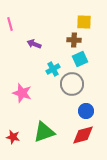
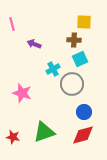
pink line: moved 2 px right
blue circle: moved 2 px left, 1 px down
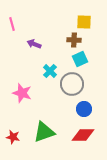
cyan cross: moved 3 px left, 2 px down; rotated 16 degrees counterclockwise
blue circle: moved 3 px up
red diamond: rotated 15 degrees clockwise
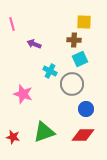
cyan cross: rotated 16 degrees counterclockwise
pink star: moved 1 px right, 1 px down
blue circle: moved 2 px right
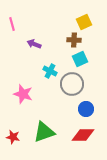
yellow square: rotated 28 degrees counterclockwise
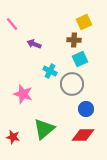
pink line: rotated 24 degrees counterclockwise
green triangle: moved 3 px up; rotated 20 degrees counterclockwise
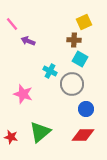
purple arrow: moved 6 px left, 3 px up
cyan square: rotated 35 degrees counterclockwise
green triangle: moved 4 px left, 3 px down
red star: moved 2 px left
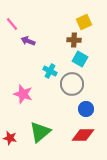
red star: moved 1 px left, 1 px down
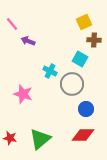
brown cross: moved 20 px right
green triangle: moved 7 px down
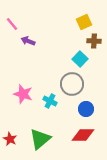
brown cross: moved 1 px down
cyan square: rotated 14 degrees clockwise
cyan cross: moved 30 px down
red star: moved 1 px down; rotated 16 degrees clockwise
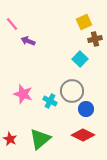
brown cross: moved 1 px right, 2 px up; rotated 16 degrees counterclockwise
gray circle: moved 7 px down
red diamond: rotated 25 degrees clockwise
